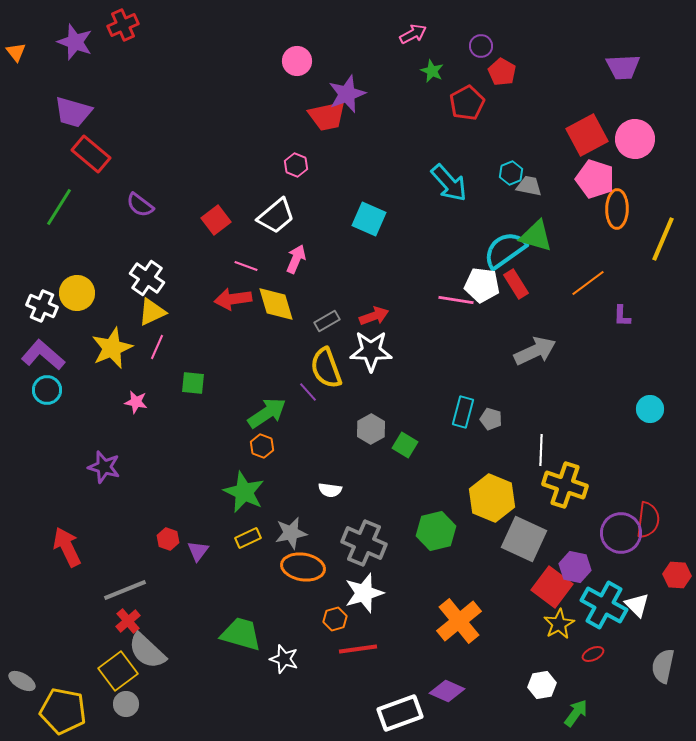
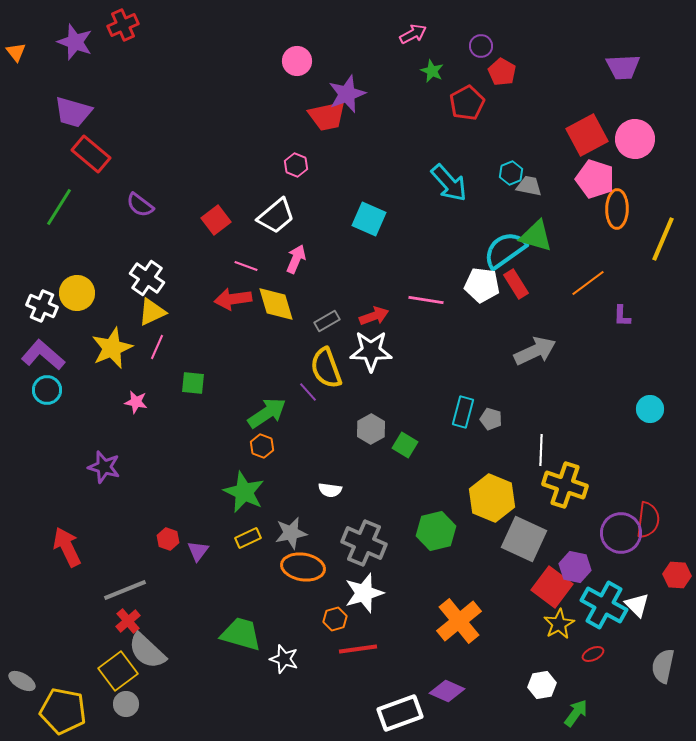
pink line at (456, 300): moved 30 px left
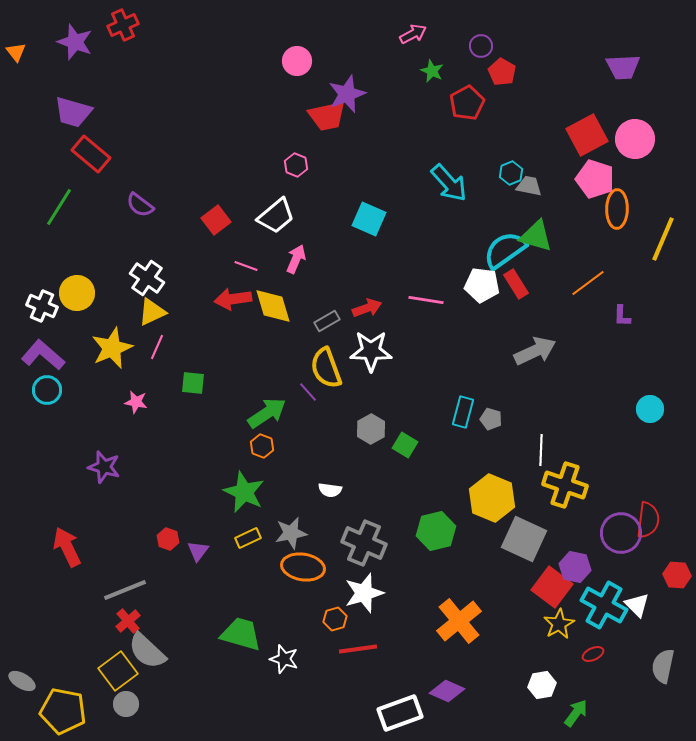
yellow diamond at (276, 304): moved 3 px left, 2 px down
red arrow at (374, 316): moved 7 px left, 8 px up
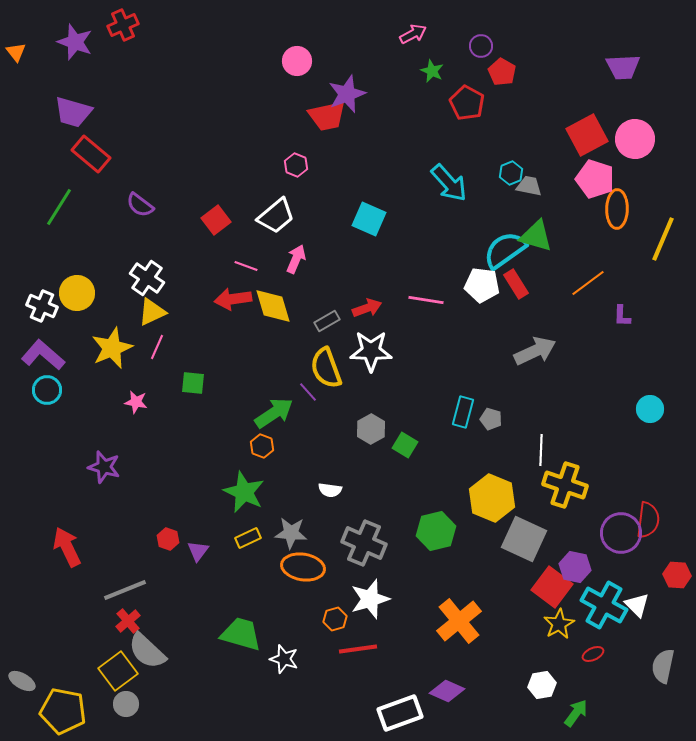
red pentagon at (467, 103): rotated 16 degrees counterclockwise
green arrow at (267, 413): moved 7 px right
gray star at (291, 533): rotated 16 degrees clockwise
white star at (364, 593): moved 6 px right, 6 px down
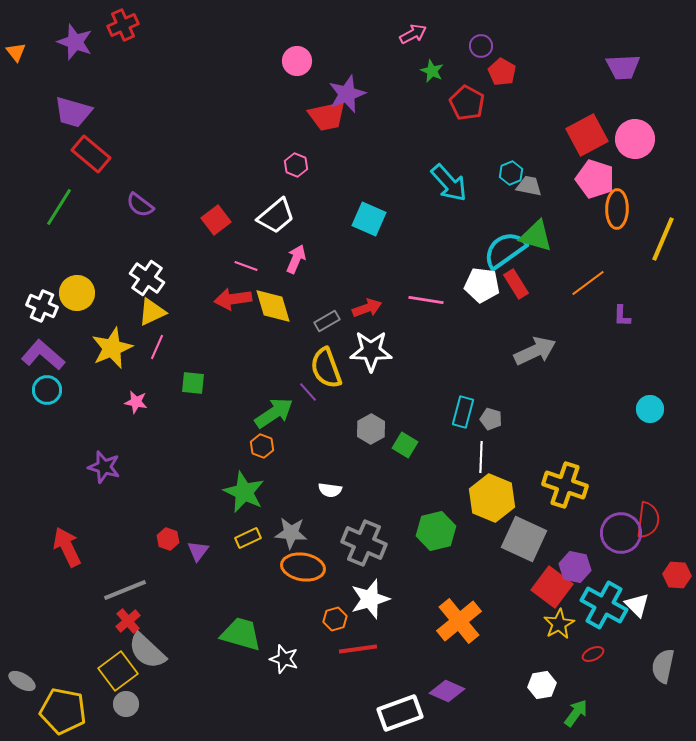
white line at (541, 450): moved 60 px left, 7 px down
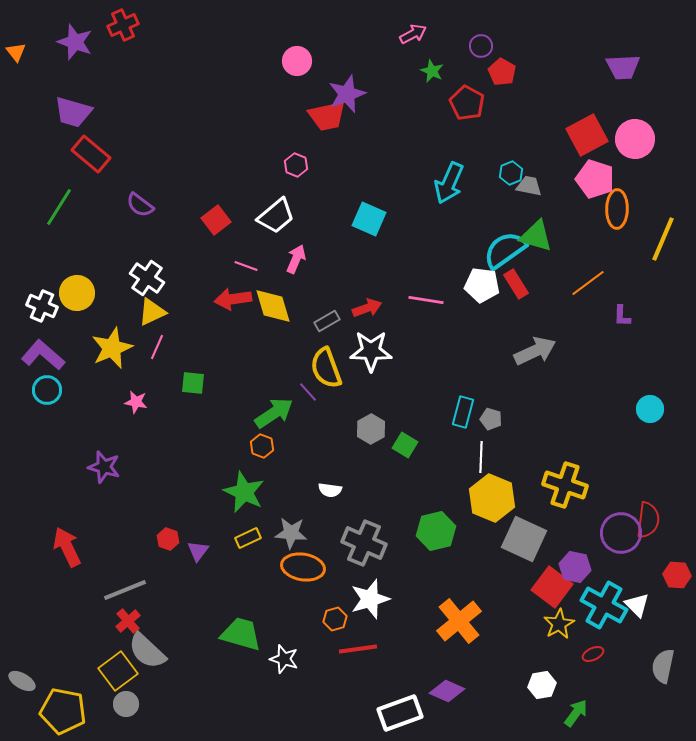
cyan arrow at (449, 183): rotated 66 degrees clockwise
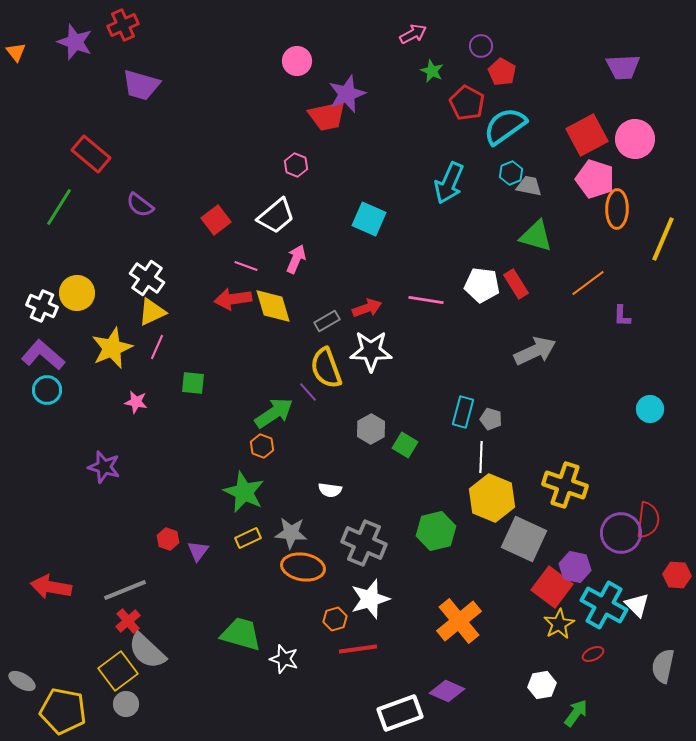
purple trapezoid at (73, 112): moved 68 px right, 27 px up
cyan semicircle at (505, 250): moved 124 px up
red arrow at (67, 547): moved 16 px left, 40 px down; rotated 54 degrees counterclockwise
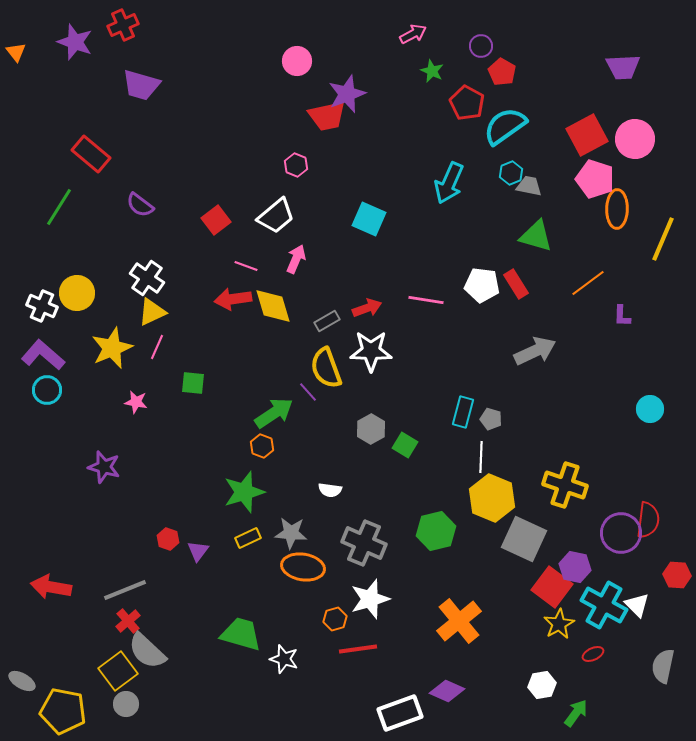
green star at (244, 492): rotated 30 degrees clockwise
